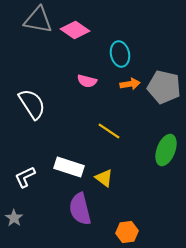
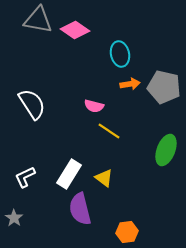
pink semicircle: moved 7 px right, 25 px down
white rectangle: moved 7 px down; rotated 76 degrees counterclockwise
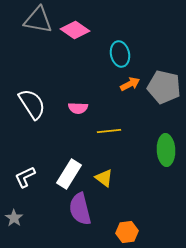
orange arrow: rotated 18 degrees counterclockwise
pink semicircle: moved 16 px left, 2 px down; rotated 12 degrees counterclockwise
yellow line: rotated 40 degrees counterclockwise
green ellipse: rotated 24 degrees counterclockwise
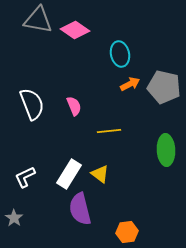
white semicircle: rotated 12 degrees clockwise
pink semicircle: moved 4 px left, 2 px up; rotated 114 degrees counterclockwise
yellow triangle: moved 4 px left, 4 px up
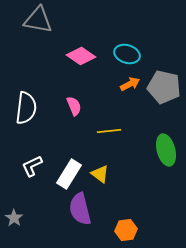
pink diamond: moved 6 px right, 26 px down
cyan ellipse: moved 7 px right; rotated 60 degrees counterclockwise
white semicircle: moved 6 px left, 4 px down; rotated 28 degrees clockwise
green ellipse: rotated 12 degrees counterclockwise
white L-shape: moved 7 px right, 11 px up
orange hexagon: moved 1 px left, 2 px up
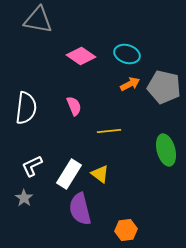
gray star: moved 10 px right, 20 px up
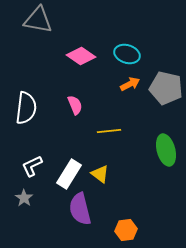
gray pentagon: moved 2 px right, 1 px down
pink semicircle: moved 1 px right, 1 px up
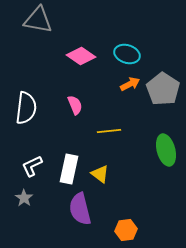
gray pentagon: moved 3 px left, 1 px down; rotated 20 degrees clockwise
white rectangle: moved 5 px up; rotated 20 degrees counterclockwise
